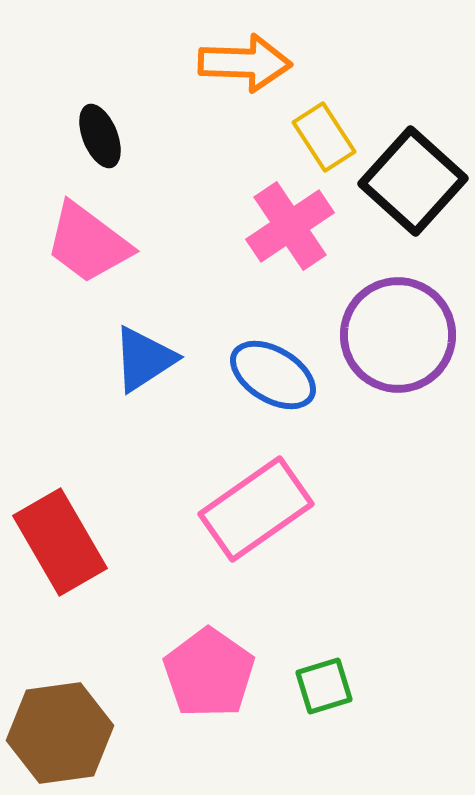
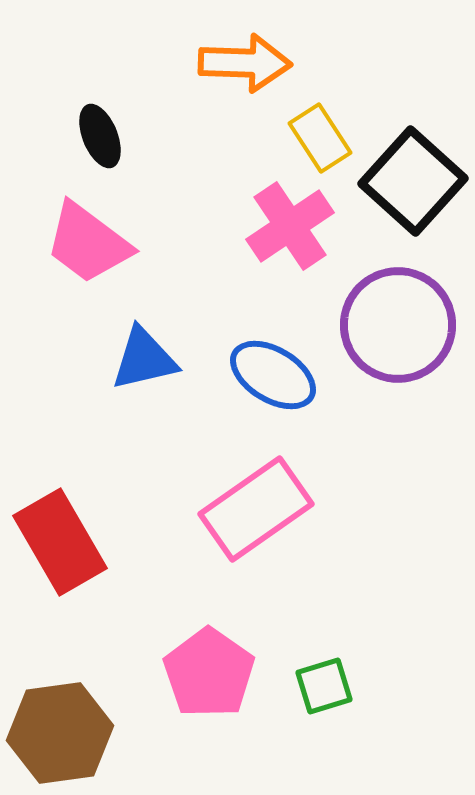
yellow rectangle: moved 4 px left, 1 px down
purple circle: moved 10 px up
blue triangle: rotated 20 degrees clockwise
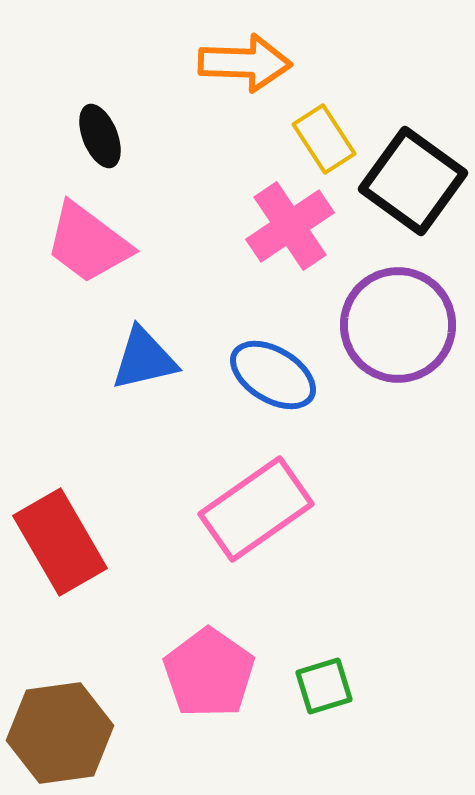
yellow rectangle: moved 4 px right, 1 px down
black square: rotated 6 degrees counterclockwise
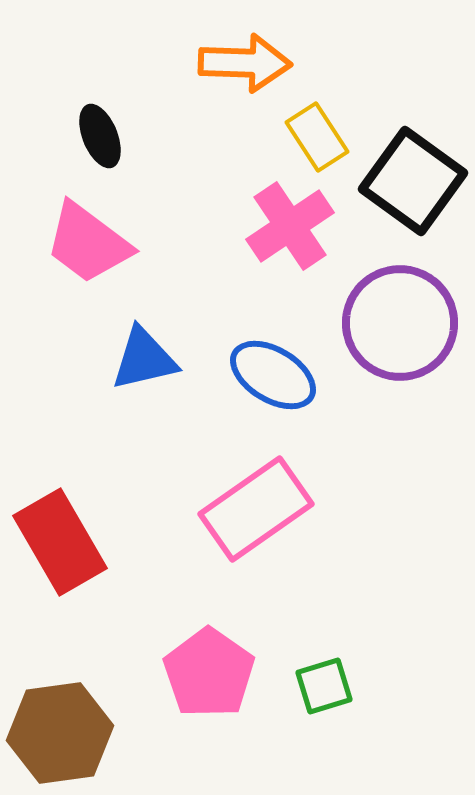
yellow rectangle: moved 7 px left, 2 px up
purple circle: moved 2 px right, 2 px up
